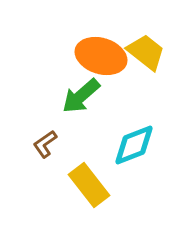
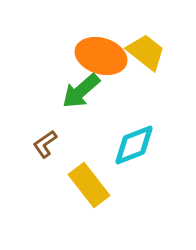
green arrow: moved 5 px up
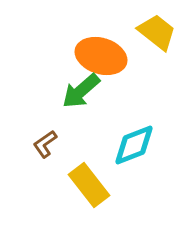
yellow trapezoid: moved 11 px right, 20 px up
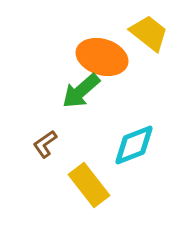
yellow trapezoid: moved 8 px left, 1 px down
orange ellipse: moved 1 px right, 1 px down
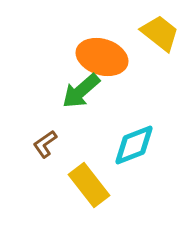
yellow trapezoid: moved 11 px right
